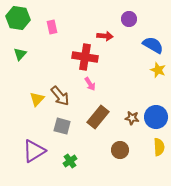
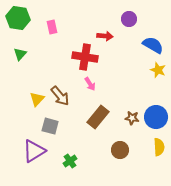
gray square: moved 12 px left
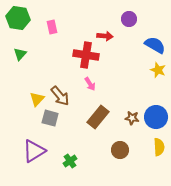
blue semicircle: moved 2 px right
red cross: moved 1 px right, 2 px up
gray square: moved 8 px up
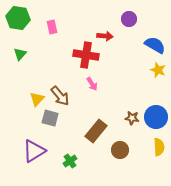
pink arrow: moved 2 px right
brown rectangle: moved 2 px left, 14 px down
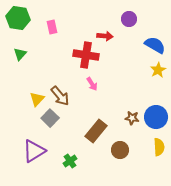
yellow star: rotated 21 degrees clockwise
gray square: rotated 30 degrees clockwise
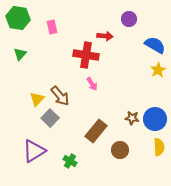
blue circle: moved 1 px left, 2 px down
green cross: rotated 24 degrees counterclockwise
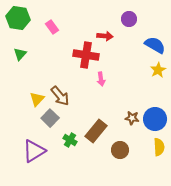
pink rectangle: rotated 24 degrees counterclockwise
pink arrow: moved 9 px right, 5 px up; rotated 24 degrees clockwise
green cross: moved 21 px up
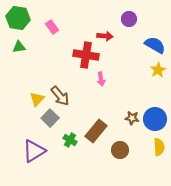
green triangle: moved 1 px left, 7 px up; rotated 40 degrees clockwise
